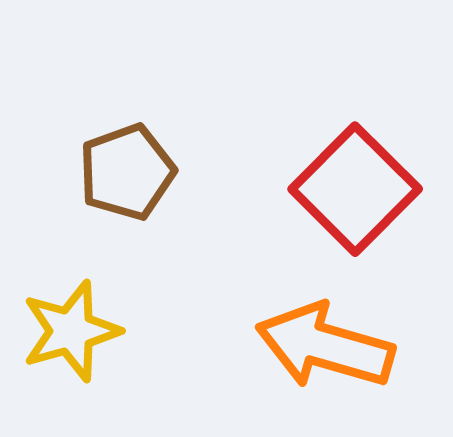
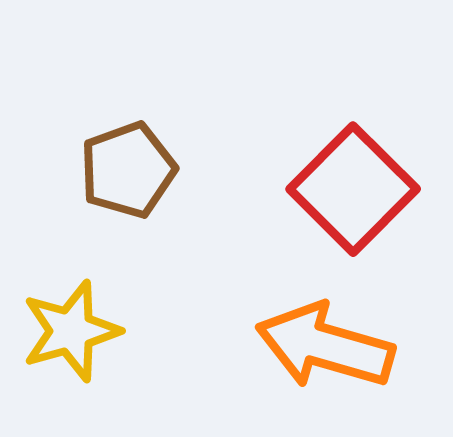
brown pentagon: moved 1 px right, 2 px up
red square: moved 2 px left
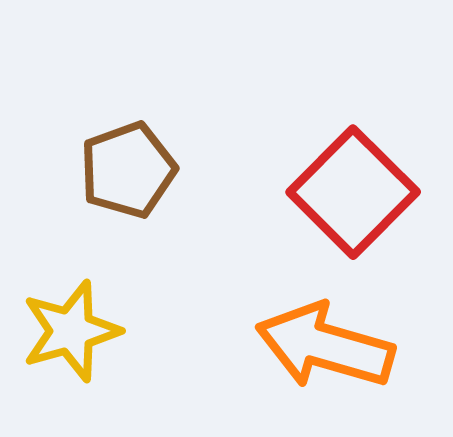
red square: moved 3 px down
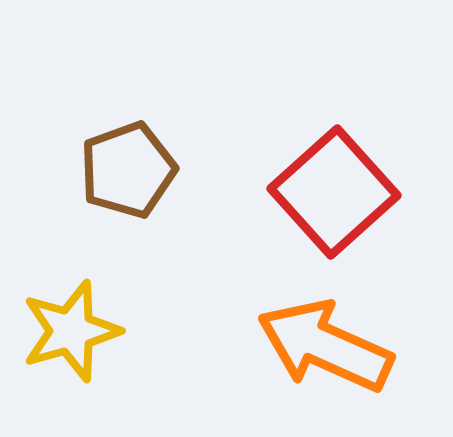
red square: moved 19 px left; rotated 3 degrees clockwise
orange arrow: rotated 8 degrees clockwise
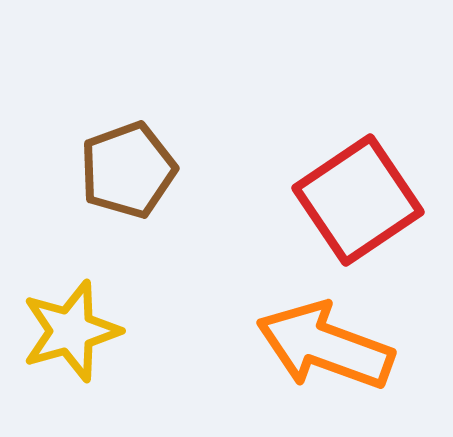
red square: moved 24 px right, 8 px down; rotated 8 degrees clockwise
orange arrow: rotated 4 degrees counterclockwise
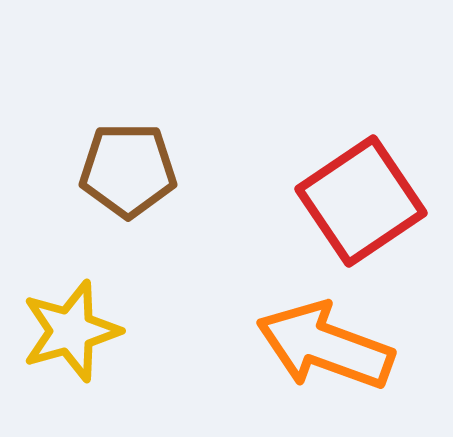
brown pentagon: rotated 20 degrees clockwise
red square: moved 3 px right, 1 px down
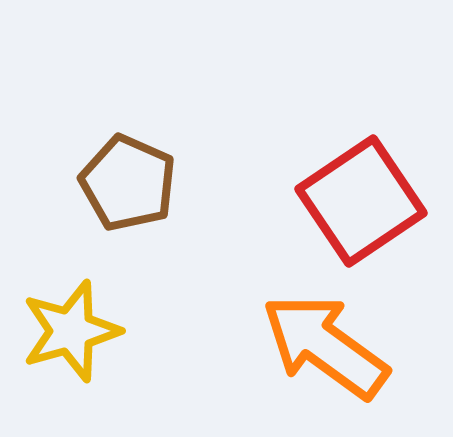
brown pentagon: moved 13 px down; rotated 24 degrees clockwise
orange arrow: rotated 16 degrees clockwise
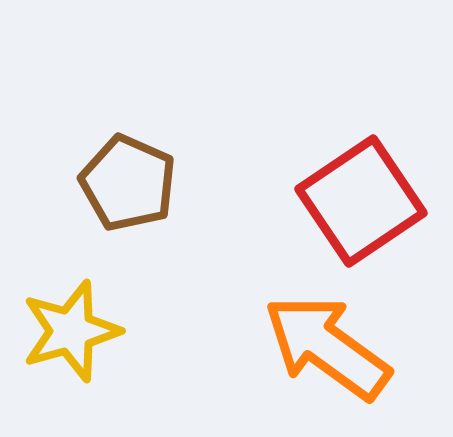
orange arrow: moved 2 px right, 1 px down
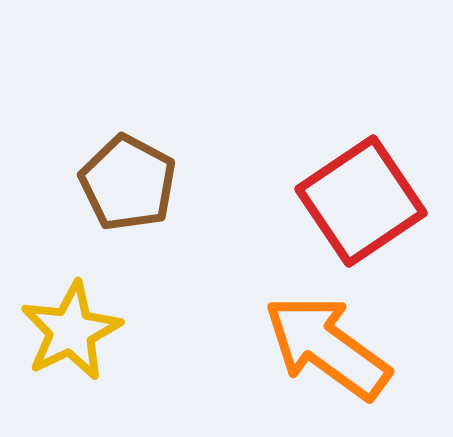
brown pentagon: rotated 4 degrees clockwise
yellow star: rotated 10 degrees counterclockwise
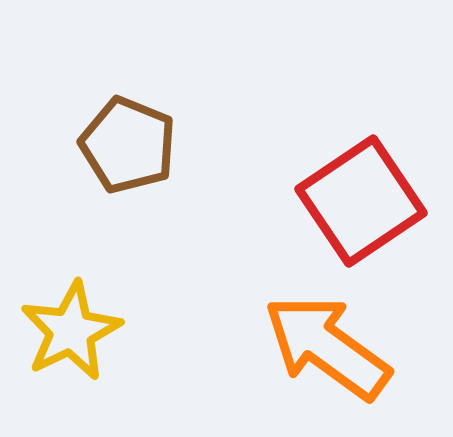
brown pentagon: moved 38 px up; rotated 6 degrees counterclockwise
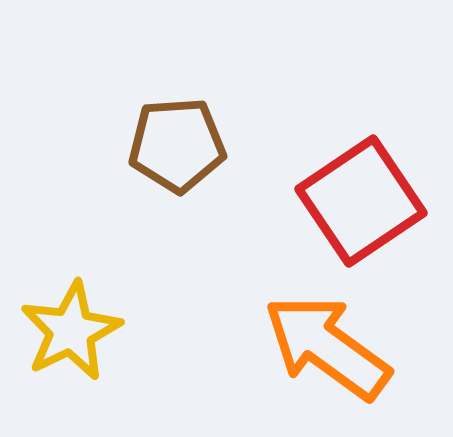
brown pentagon: moved 49 px right; rotated 26 degrees counterclockwise
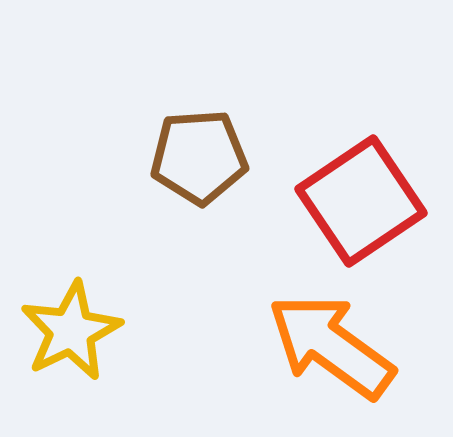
brown pentagon: moved 22 px right, 12 px down
orange arrow: moved 4 px right, 1 px up
